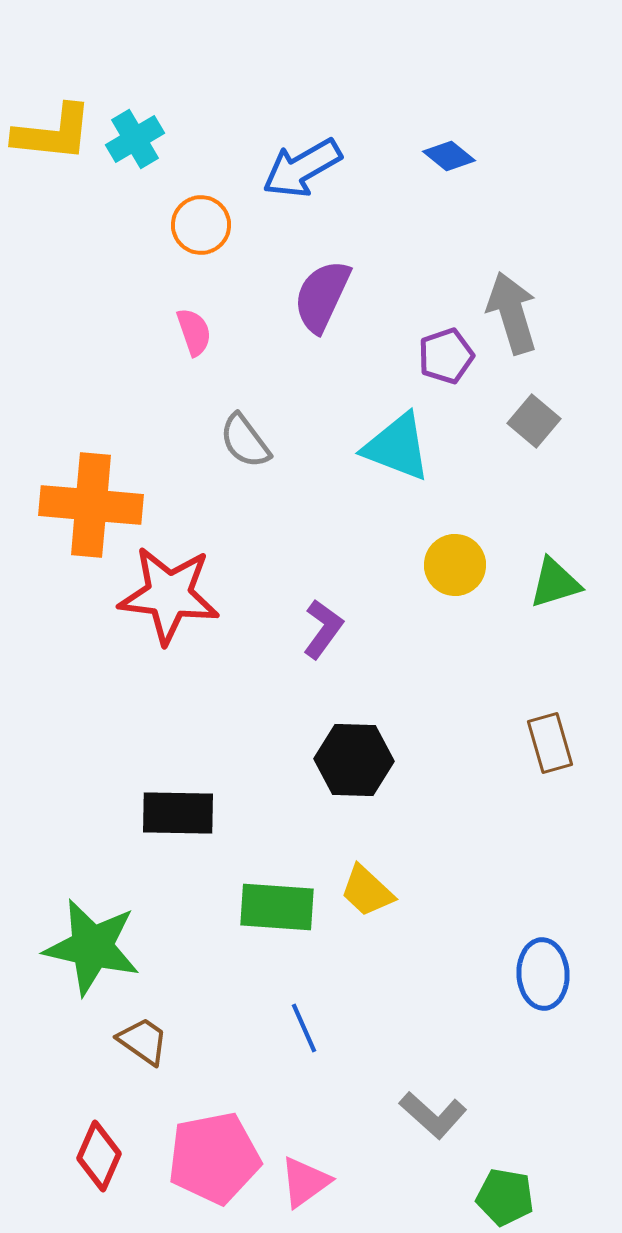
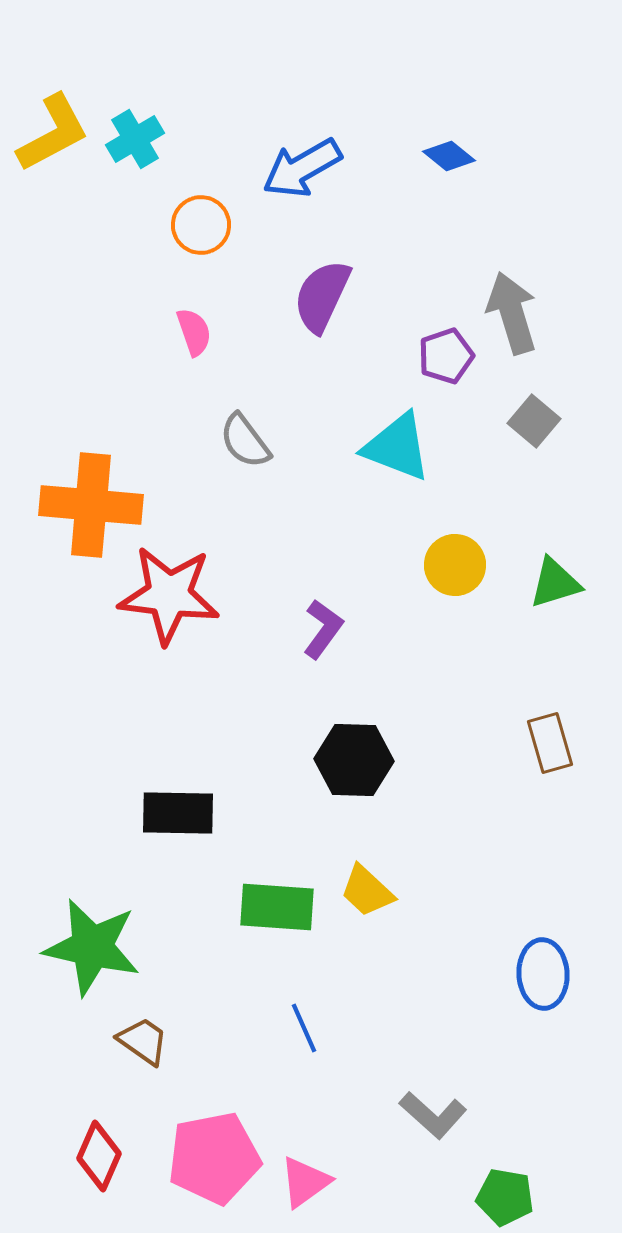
yellow L-shape: rotated 34 degrees counterclockwise
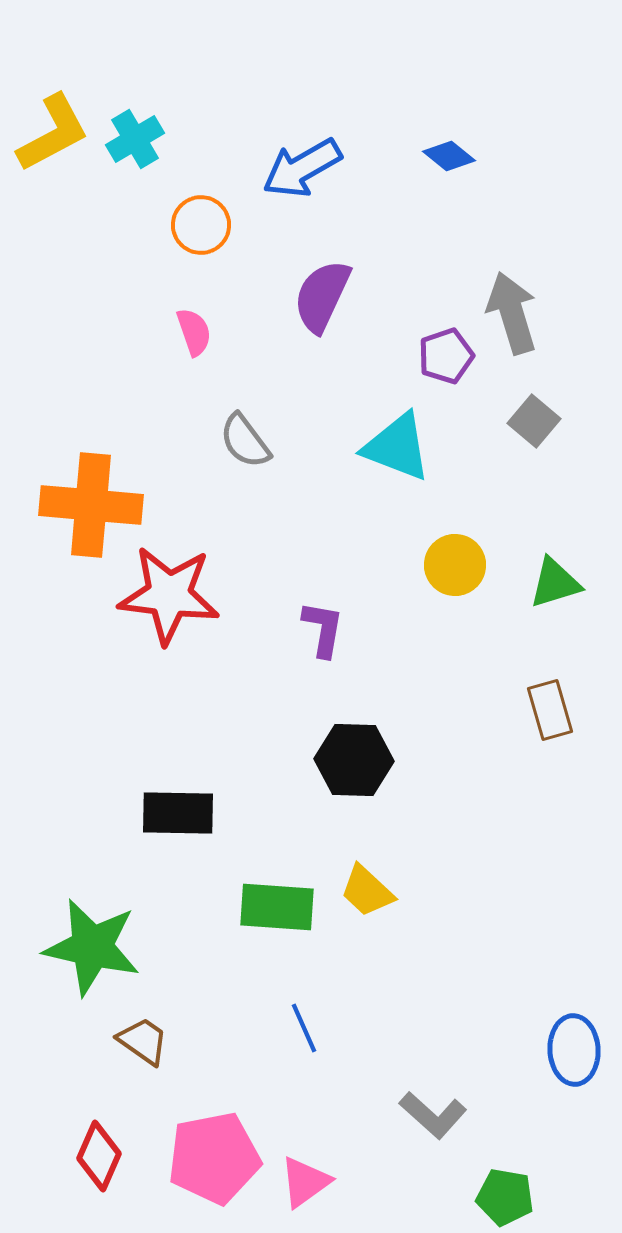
purple L-shape: rotated 26 degrees counterclockwise
brown rectangle: moved 33 px up
blue ellipse: moved 31 px right, 76 px down
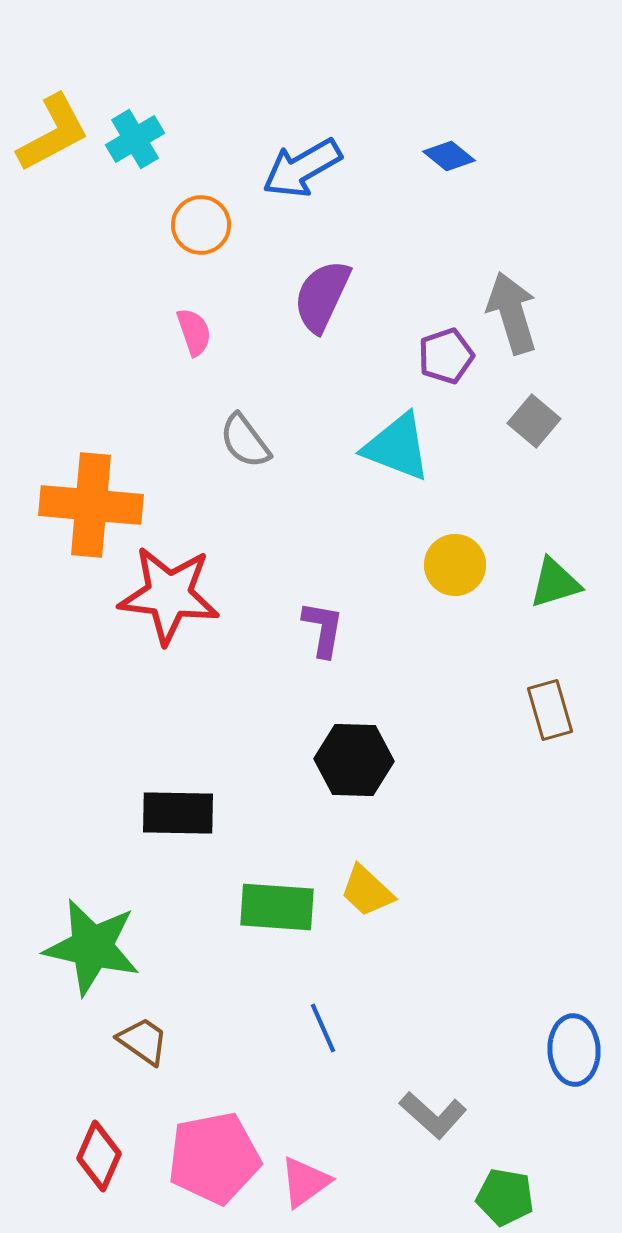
blue line: moved 19 px right
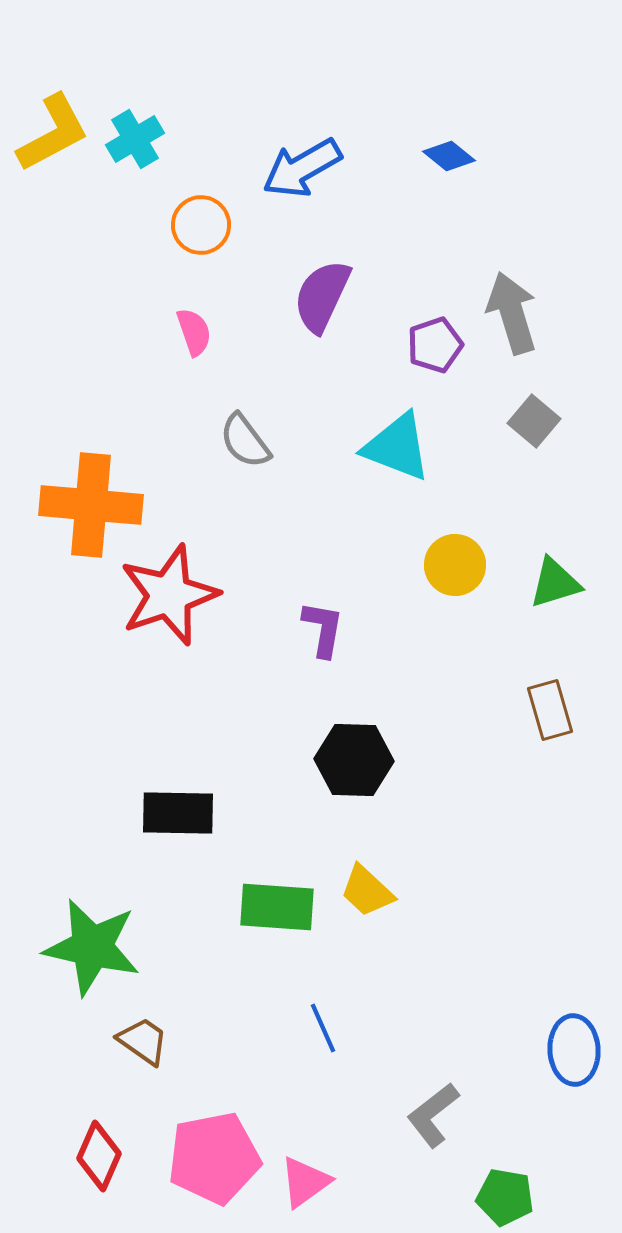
purple pentagon: moved 11 px left, 11 px up
red star: rotated 26 degrees counterclockwise
gray L-shape: rotated 100 degrees clockwise
